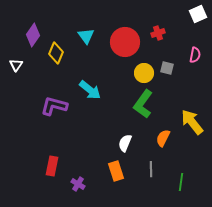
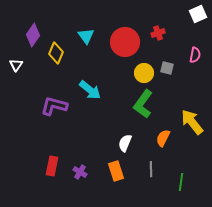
purple cross: moved 2 px right, 12 px up
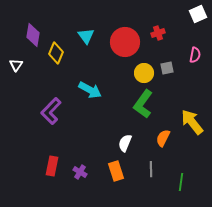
purple diamond: rotated 25 degrees counterclockwise
gray square: rotated 24 degrees counterclockwise
cyan arrow: rotated 10 degrees counterclockwise
purple L-shape: moved 3 px left, 5 px down; rotated 60 degrees counterclockwise
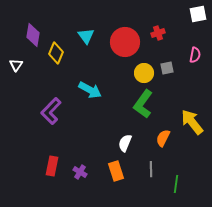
white square: rotated 12 degrees clockwise
green line: moved 5 px left, 2 px down
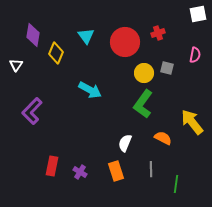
gray square: rotated 24 degrees clockwise
purple L-shape: moved 19 px left
orange semicircle: rotated 90 degrees clockwise
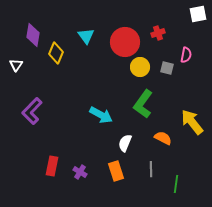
pink semicircle: moved 9 px left
yellow circle: moved 4 px left, 6 px up
cyan arrow: moved 11 px right, 25 px down
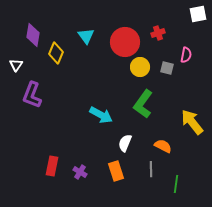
purple L-shape: moved 16 px up; rotated 24 degrees counterclockwise
orange semicircle: moved 8 px down
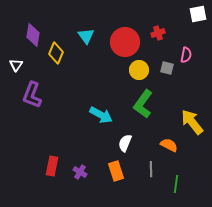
yellow circle: moved 1 px left, 3 px down
orange semicircle: moved 6 px right, 1 px up
